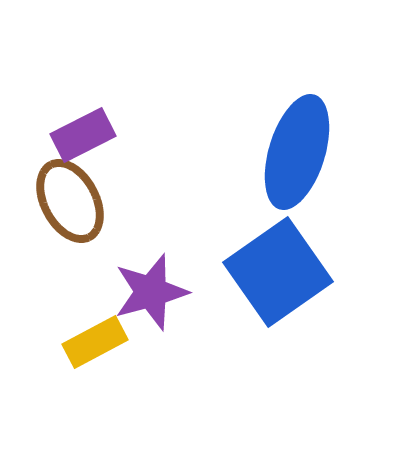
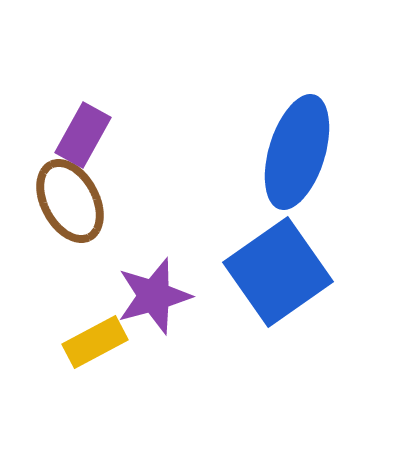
purple rectangle: rotated 34 degrees counterclockwise
purple star: moved 3 px right, 4 px down
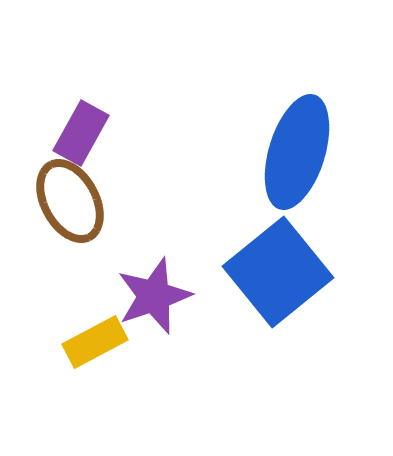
purple rectangle: moved 2 px left, 2 px up
blue square: rotated 4 degrees counterclockwise
purple star: rotated 4 degrees counterclockwise
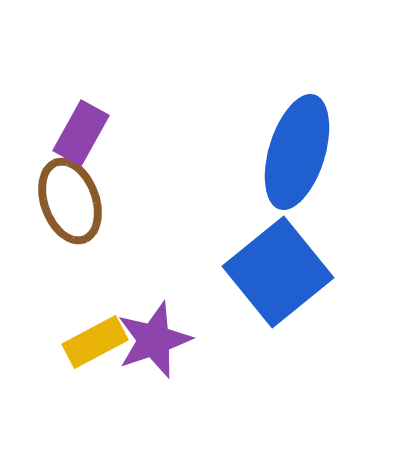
brown ellipse: rotated 8 degrees clockwise
purple star: moved 44 px down
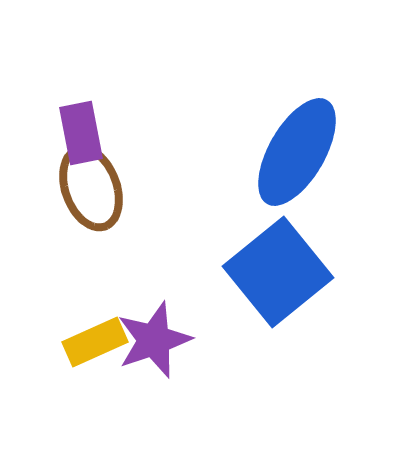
purple rectangle: rotated 40 degrees counterclockwise
blue ellipse: rotated 13 degrees clockwise
brown ellipse: moved 21 px right, 13 px up
yellow rectangle: rotated 4 degrees clockwise
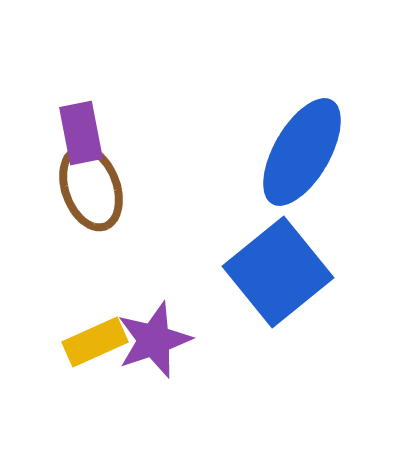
blue ellipse: moved 5 px right
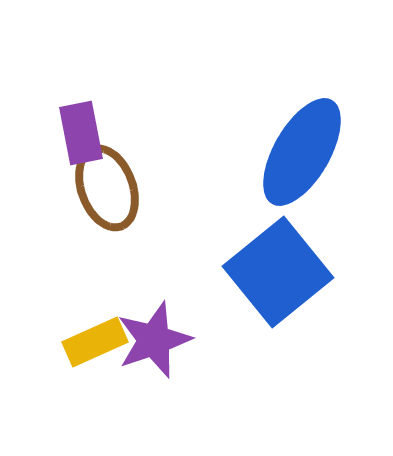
brown ellipse: moved 16 px right
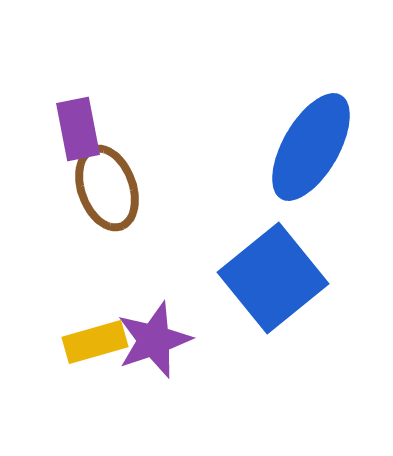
purple rectangle: moved 3 px left, 4 px up
blue ellipse: moved 9 px right, 5 px up
blue square: moved 5 px left, 6 px down
yellow rectangle: rotated 8 degrees clockwise
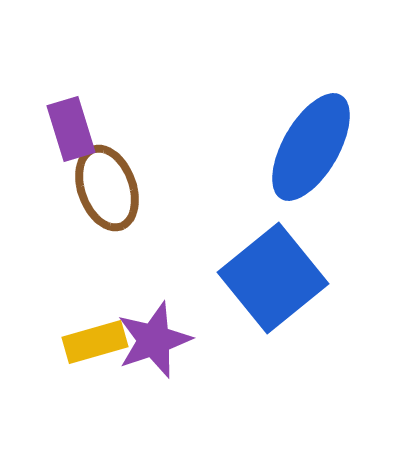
purple rectangle: moved 7 px left; rotated 6 degrees counterclockwise
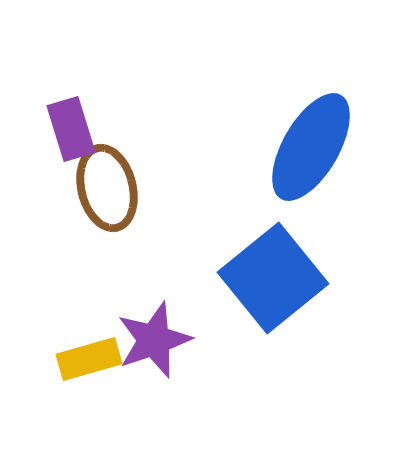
brown ellipse: rotated 6 degrees clockwise
yellow rectangle: moved 6 px left, 17 px down
